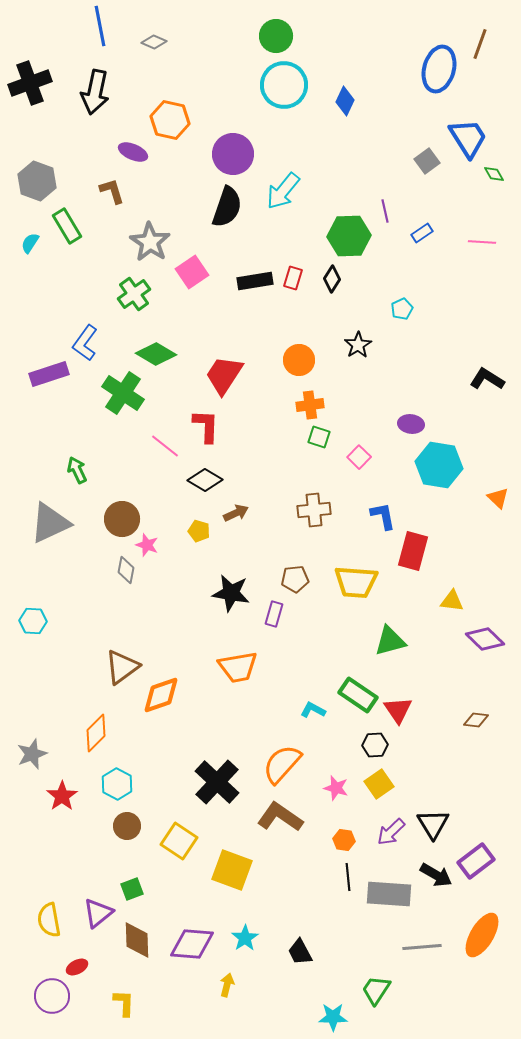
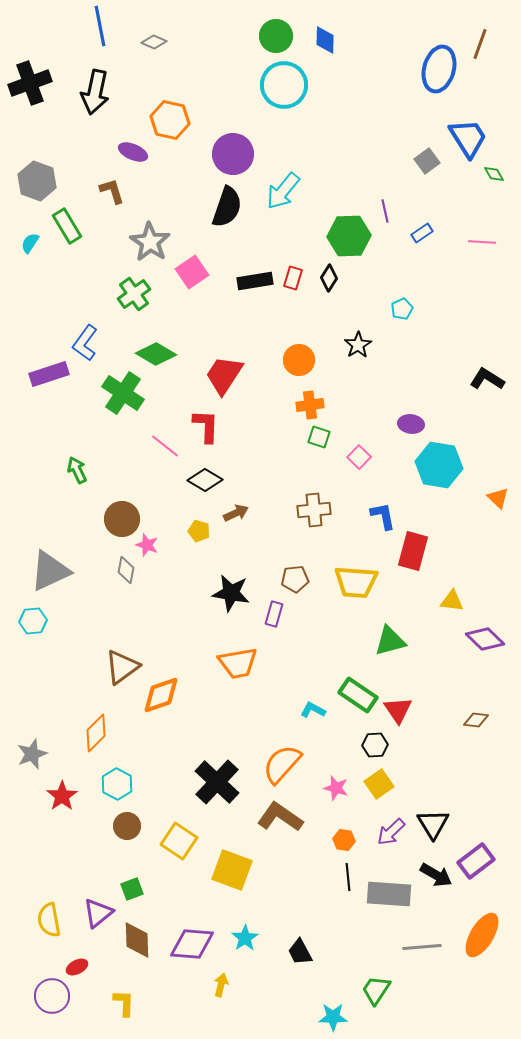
blue diamond at (345, 101): moved 20 px left, 61 px up; rotated 24 degrees counterclockwise
black diamond at (332, 279): moved 3 px left, 1 px up
gray triangle at (50, 523): moved 48 px down
cyan hexagon at (33, 621): rotated 8 degrees counterclockwise
orange trapezoid at (238, 667): moved 4 px up
yellow arrow at (227, 985): moved 6 px left
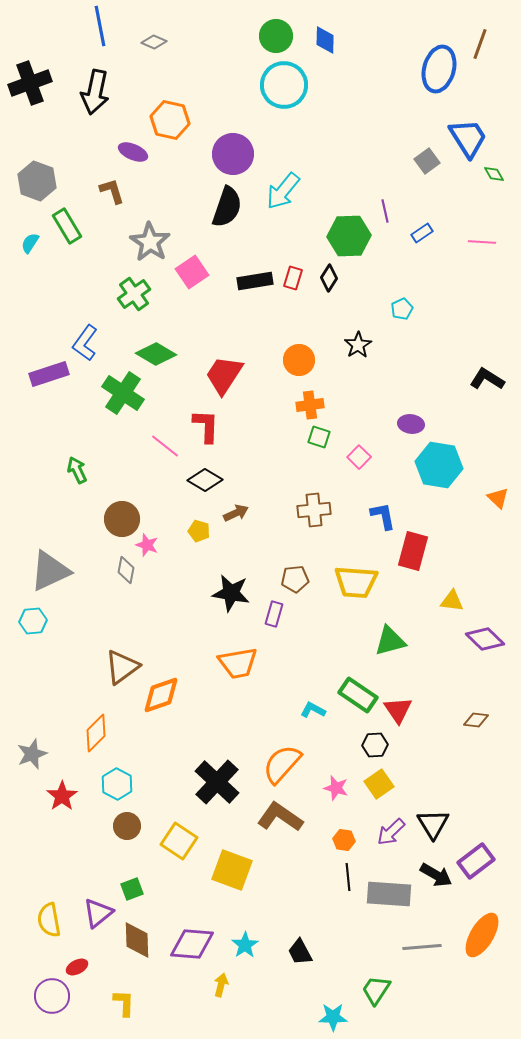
cyan star at (245, 938): moved 7 px down
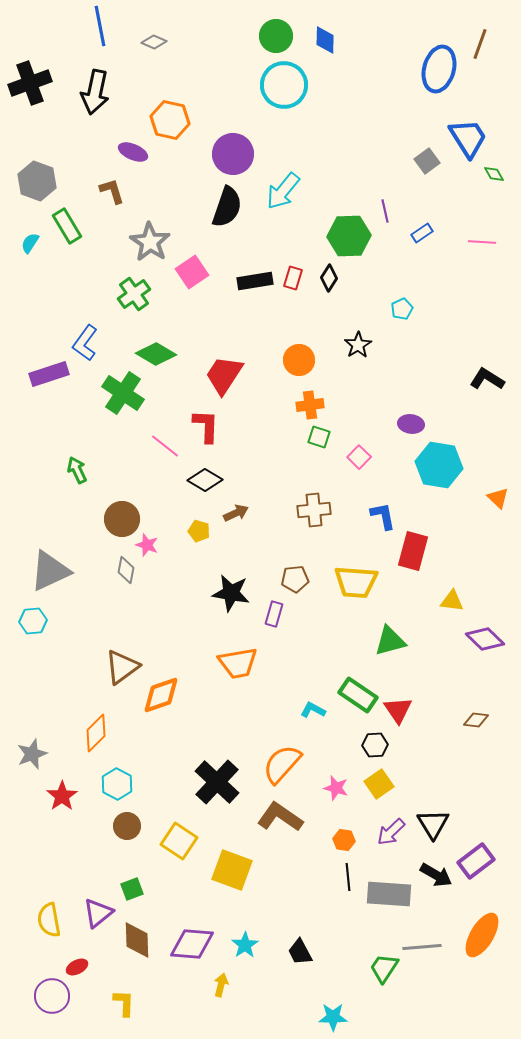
green trapezoid at (376, 990): moved 8 px right, 22 px up
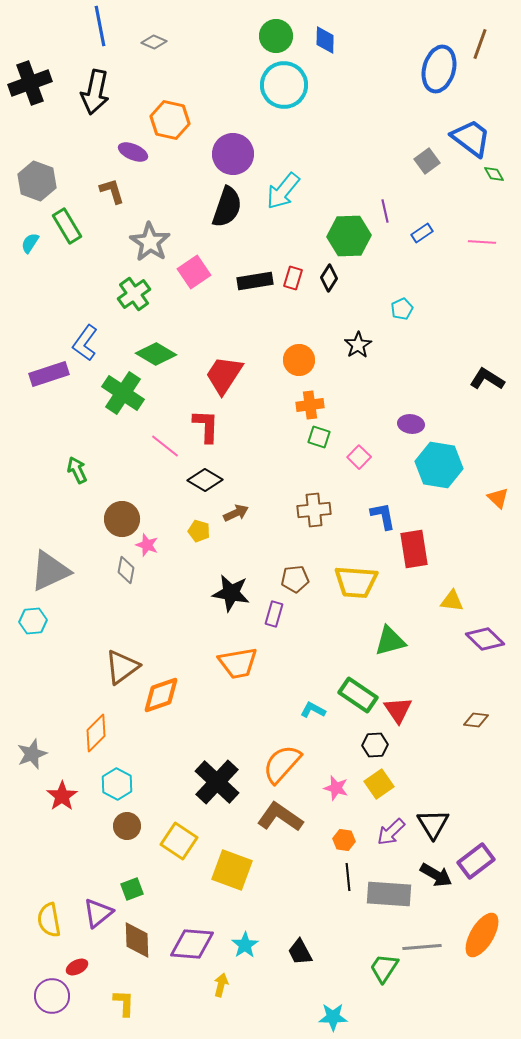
blue trapezoid at (468, 138): moved 3 px right; rotated 21 degrees counterclockwise
pink square at (192, 272): moved 2 px right
red rectangle at (413, 551): moved 1 px right, 2 px up; rotated 24 degrees counterclockwise
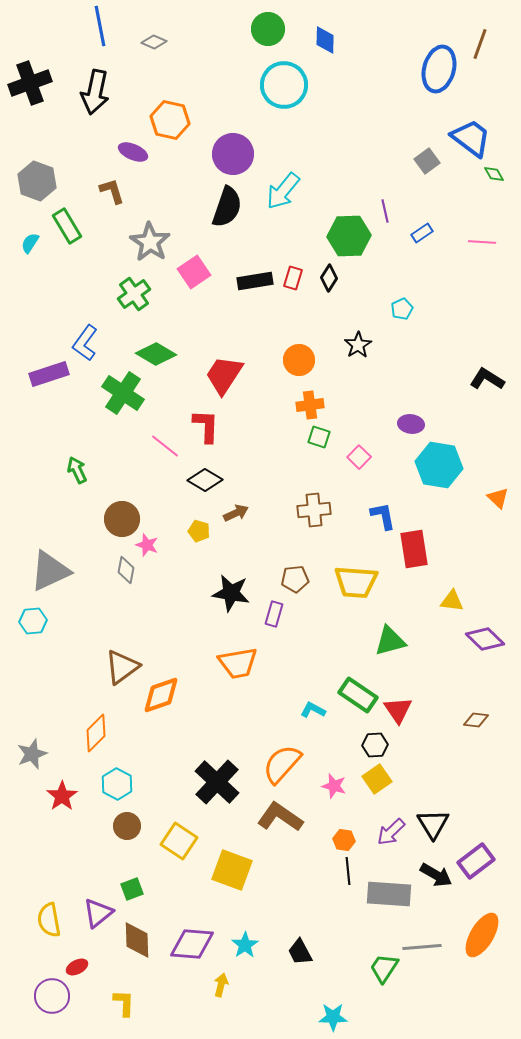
green circle at (276, 36): moved 8 px left, 7 px up
yellow square at (379, 784): moved 2 px left, 5 px up
pink star at (336, 788): moved 2 px left, 2 px up
black line at (348, 877): moved 6 px up
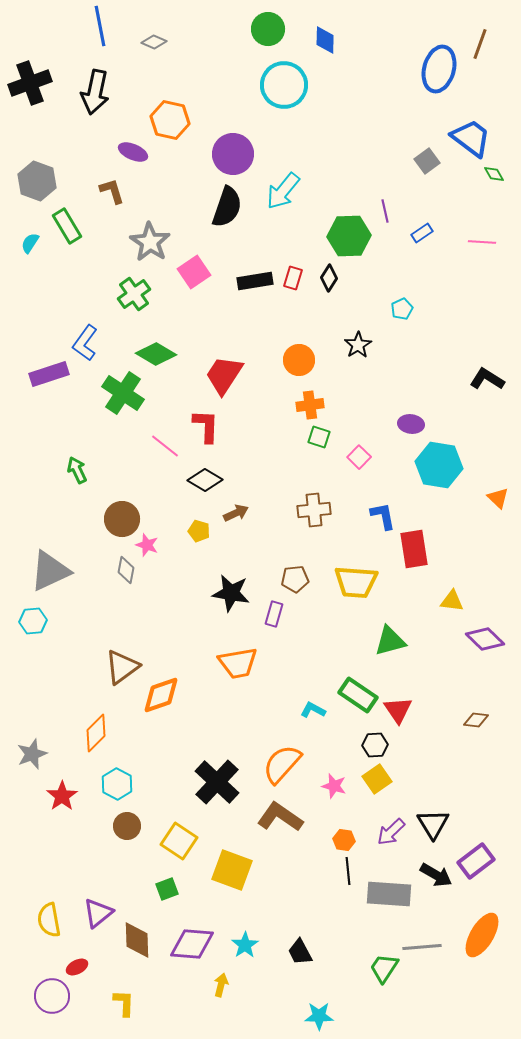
green square at (132, 889): moved 35 px right
cyan star at (333, 1017): moved 14 px left, 1 px up
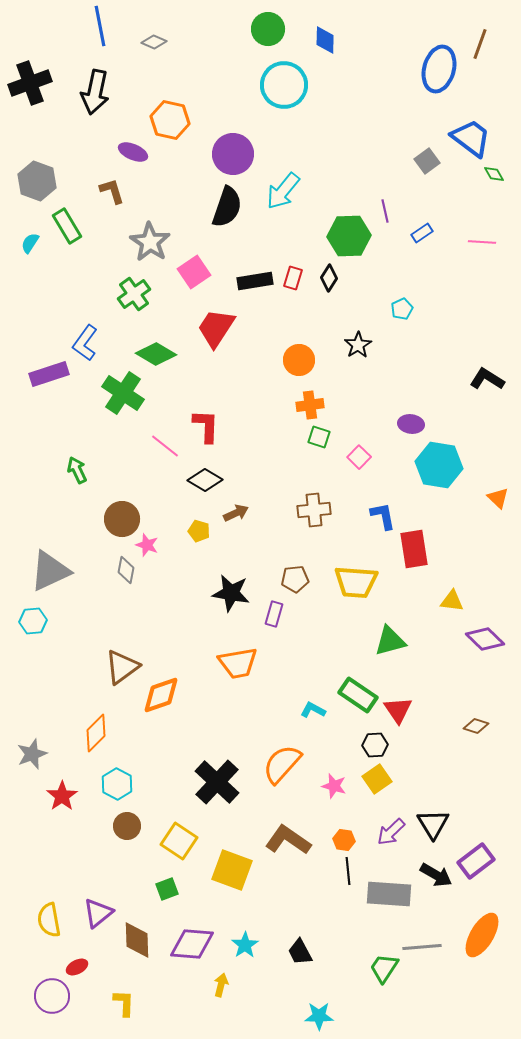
red trapezoid at (224, 375): moved 8 px left, 47 px up
brown diamond at (476, 720): moved 6 px down; rotated 10 degrees clockwise
brown L-shape at (280, 817): moved 8 px right, 23 px down
